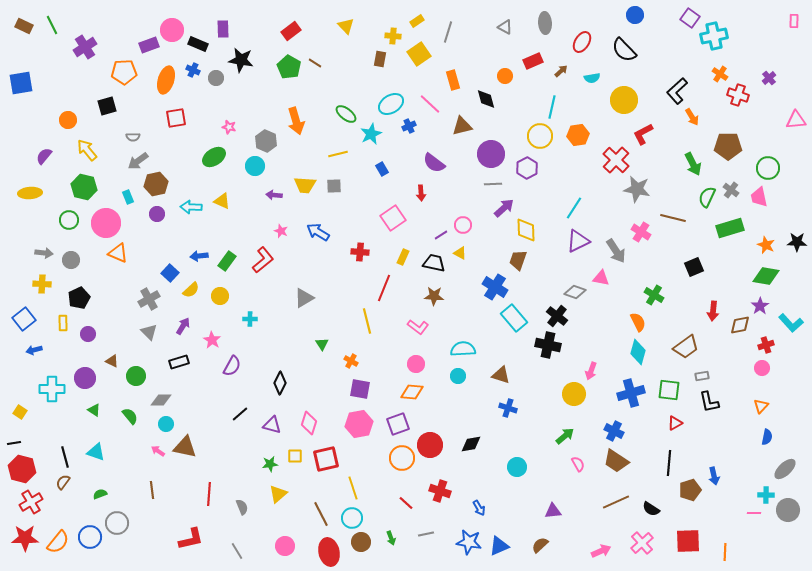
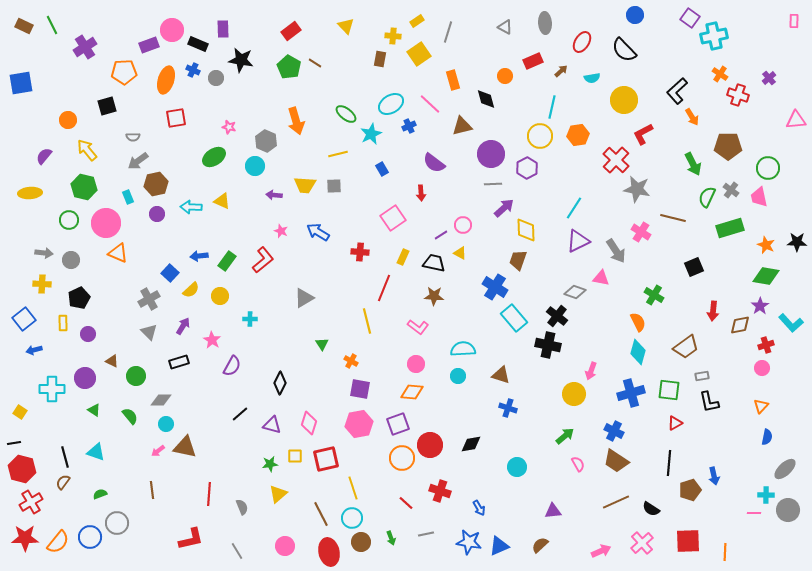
pink arrow at (158, 451): rotated 72 degrees counterclockwise
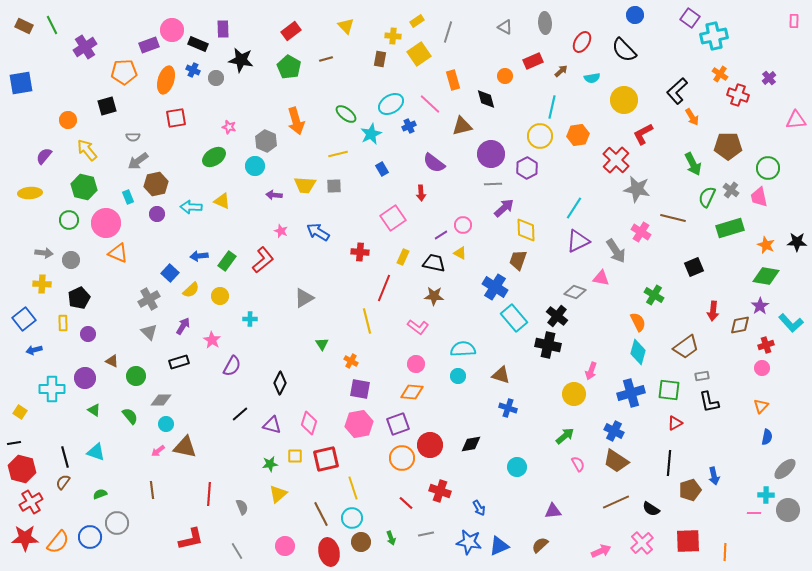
brown line at (315, 63): moved 11 px right, 4 px up; rotated 48 degrees counterclockwise
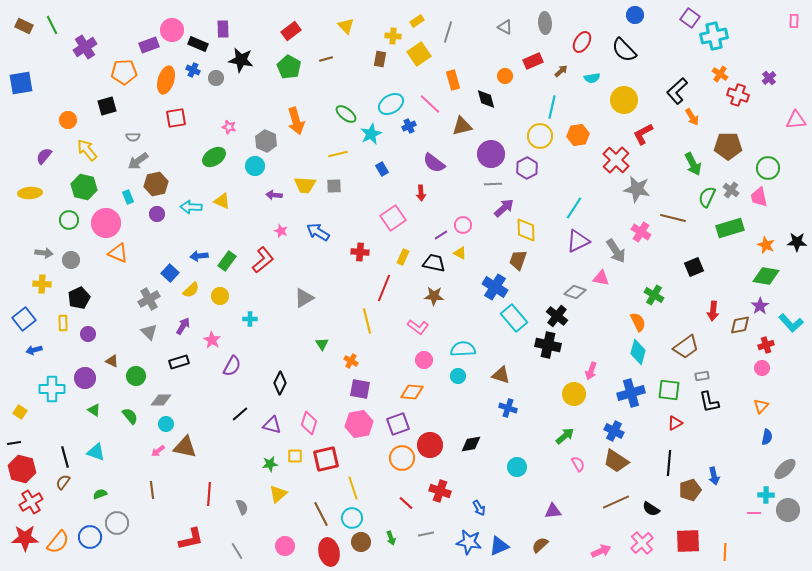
pink circle at (416, 364): moved 8 px right, 4 px up
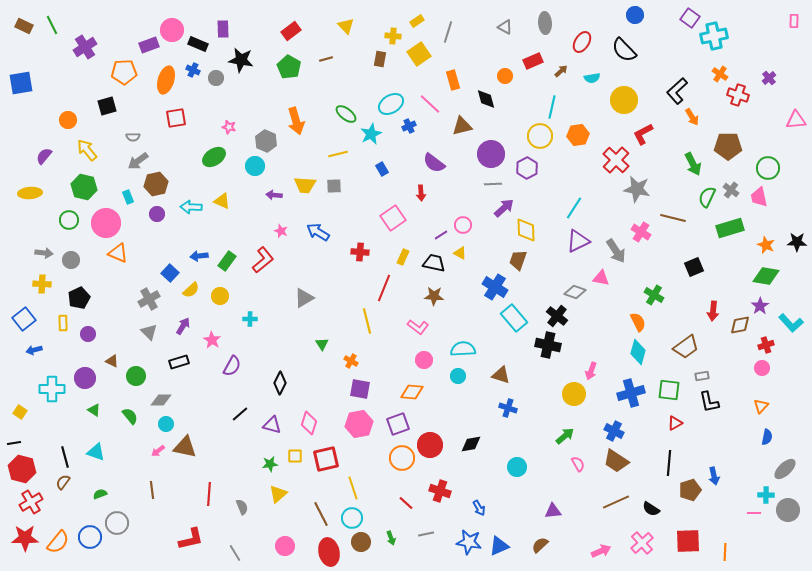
gray line at (237, 551): moved 2 px left, 2 px down
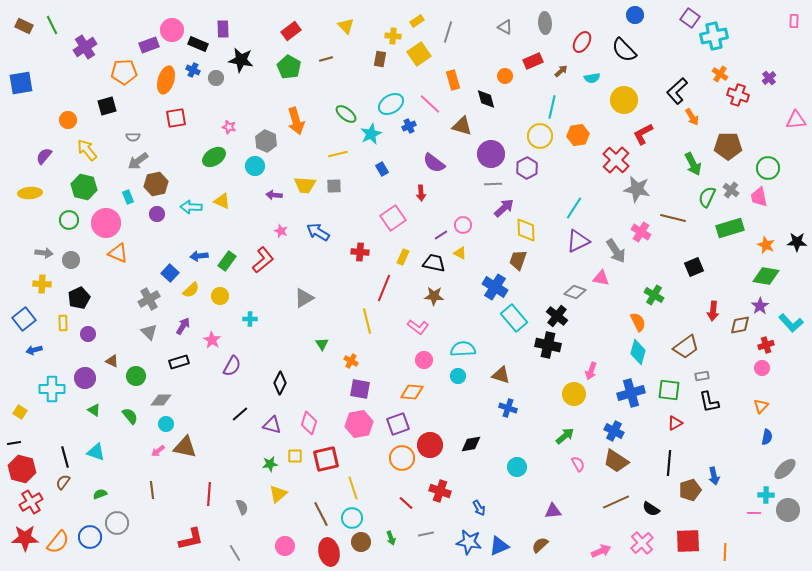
brown triangle at (462, 126): rotated 30 degrees clockwise
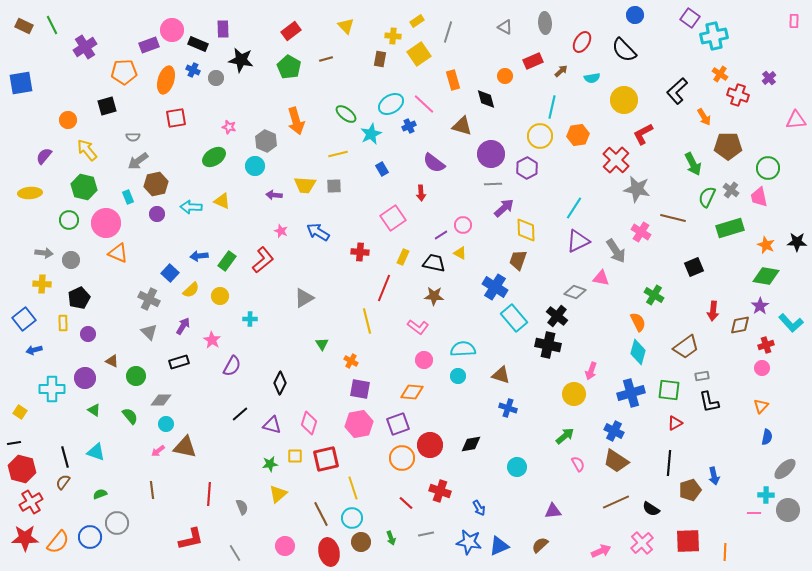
pink line at (430, 104): moved 6 px left
orange arrow at (692, 117): moved 12 px right
gray cross at (149, 299): rotated 35 degrees counterclockwise
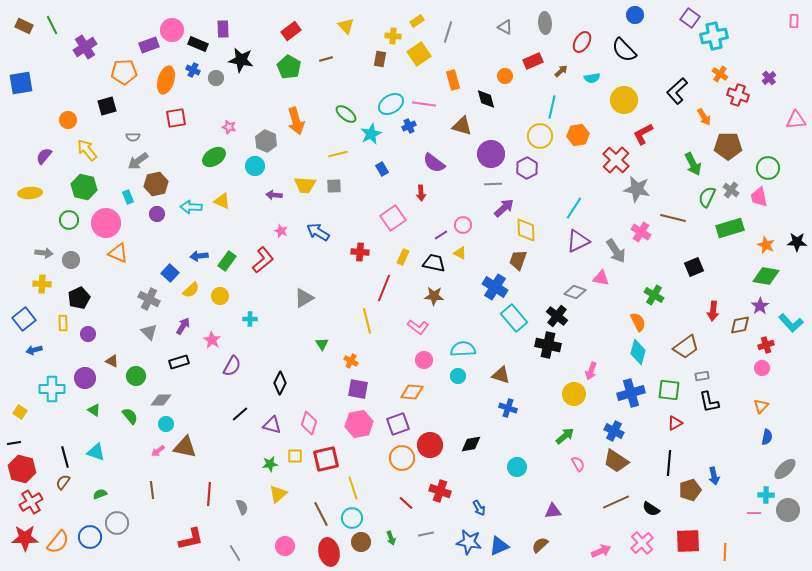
pink line at (424, 104): rotated 35 degrees counterclockwise
purple square at (360, 389): moved 2 px left
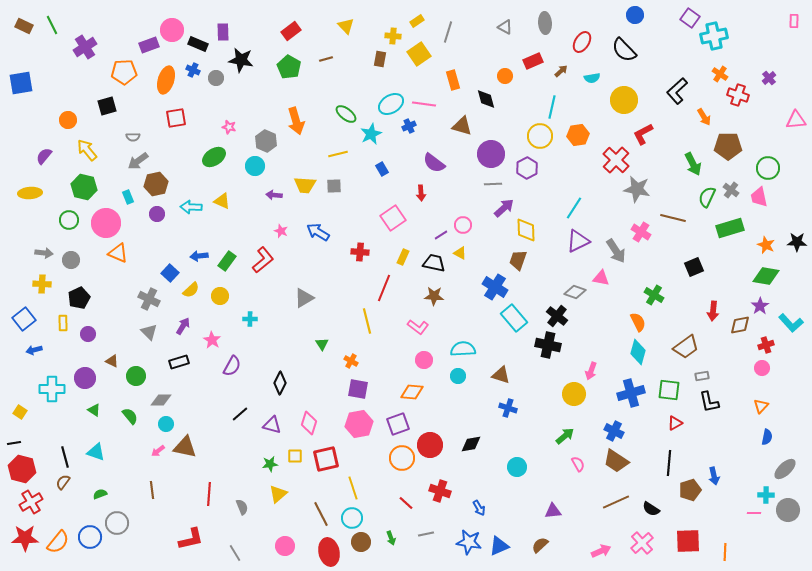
purple rectangle at (223, 29): moved 3 px down
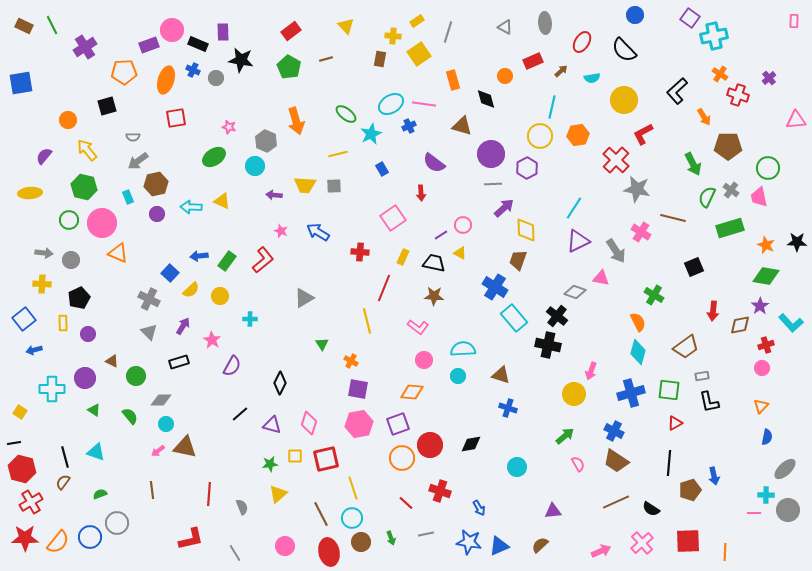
pink circle at (106, 223): moved 4 px left
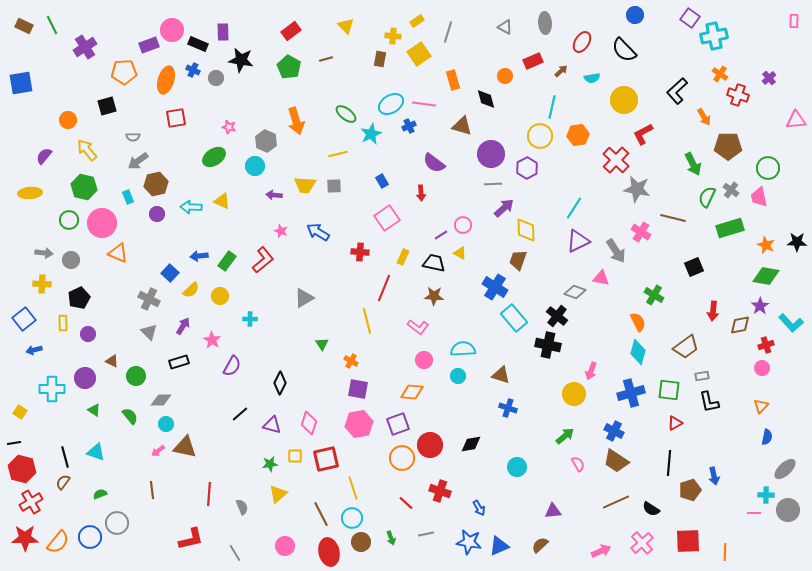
blue rectangle at (382, 169): moved 12 px down
pink square at (393, 218): moved 6 px left
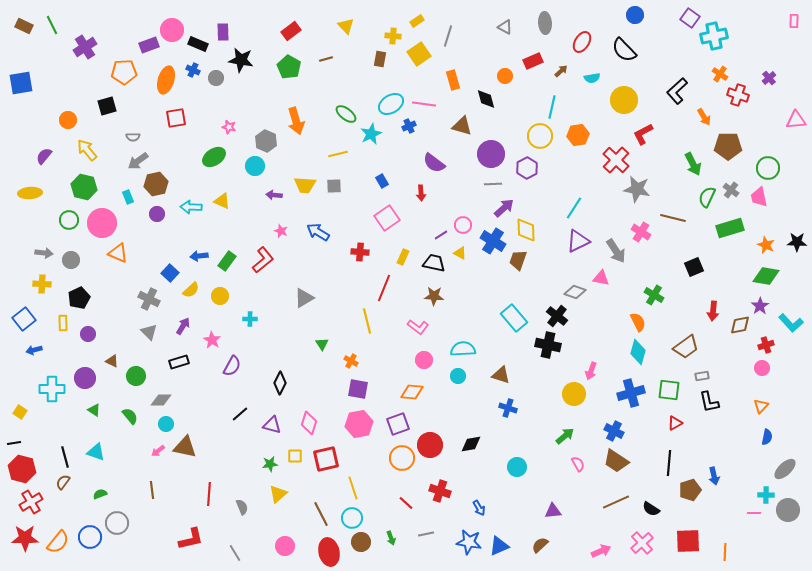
gray line at (448, 32): moved 4 px down
blue cross at (495, 287): moved 2 px left, 46 px up
